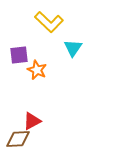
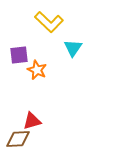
red triangle: rotated 12 degrees clockwise
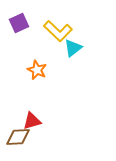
yellow L-shape: moved 9 px right, 9 px down
cyan triangle: rotated 18 degrees clockwise
purple square: moved 32 px up; rotated 18 degrees counterclockwise
brown diamond: moved 2 px up
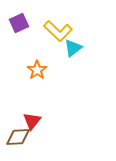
orange star: rotated 12 degrees clockwise
red triangle: rotated 36 degrees counterclockwise
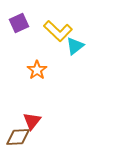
cyan triangle: moved 2 px right, 2 px up
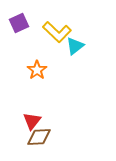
yellow L-shape: moved 1 px left, 1 px down
brown diamond: moved 21 px right
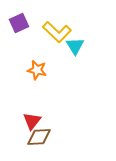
cyan triangle: rotated 24 degrees counterclockwise
orange star: rotated 24 degrees counterclockwise
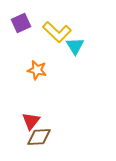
purple square: moved 2 px right
red triangle: moved 1 px left
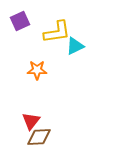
purple square: moved 1 px left, 2 px up
yellow L-shape: rotated 52 degrees counterclockwise
cyan triangle: rotated 36 degrees clockwise
orange star: rotated 12 degrees counterclockwise
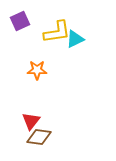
cyan triangle: moved 7 px up
brown diamond: rotated 10 degrees clockwise
